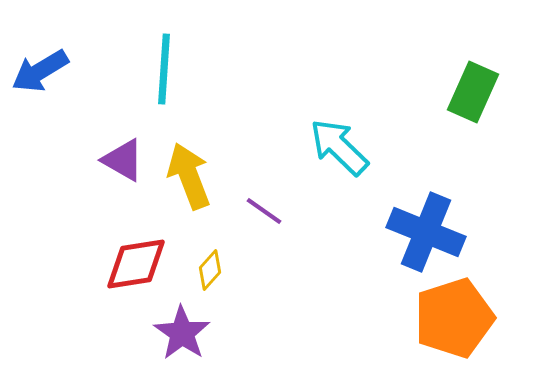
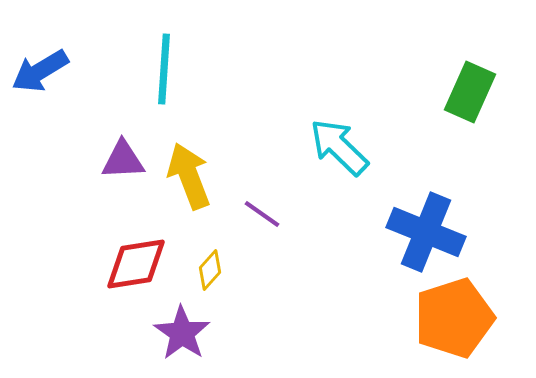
green rectangle: moved 3 px left
purple triangle: rotated 33 degrees counterclockwise
purple line: moved 2 px left, 3 px down
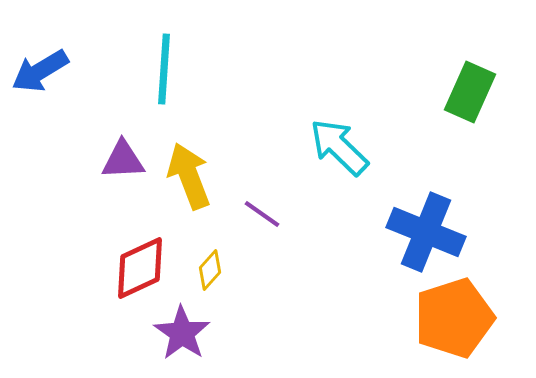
red diamond: moved 4 px right, 4 px down; rotated 16 degrees counterclockwise
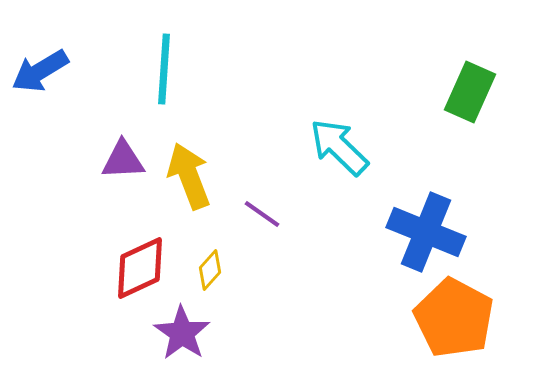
orange pentagon: rotated 26 degrees counterclockwise
